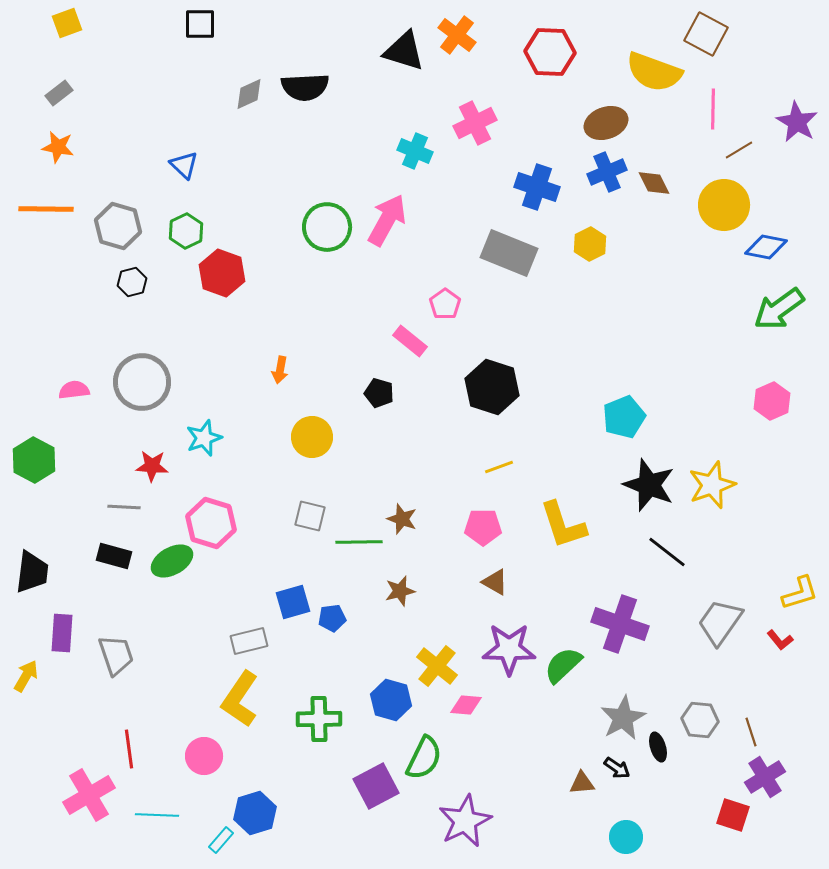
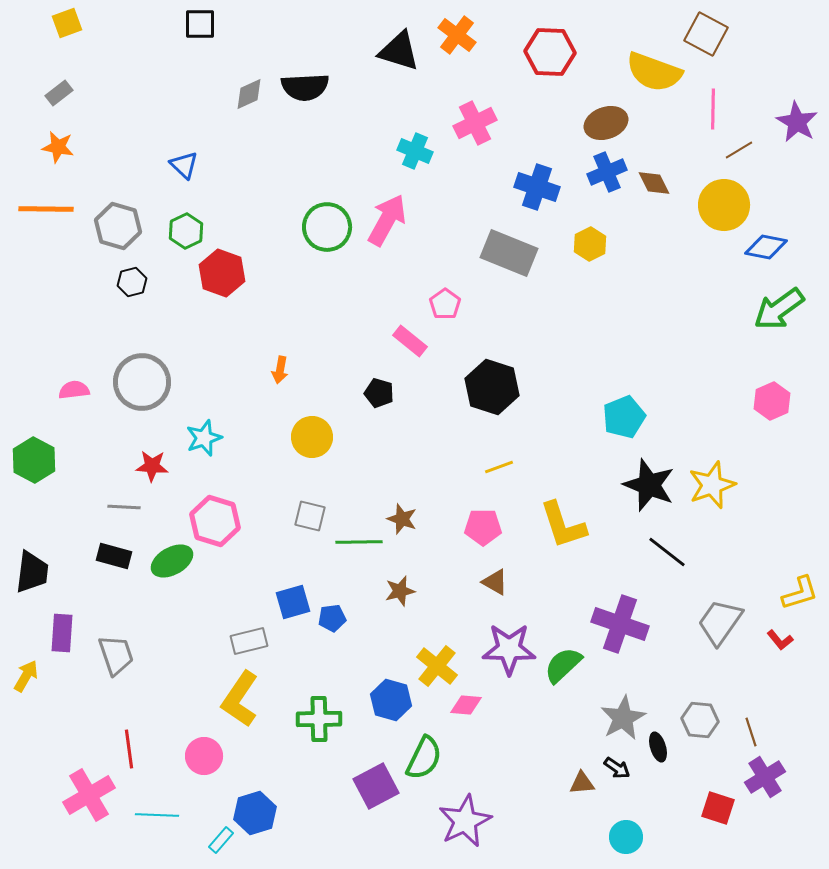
black triangle at (404, 51): moved 5 px left
pink hexagon at (211, 523): moved 4 px right, 2 px up
red square at (733, 815): moved 15 px left, 7 px up
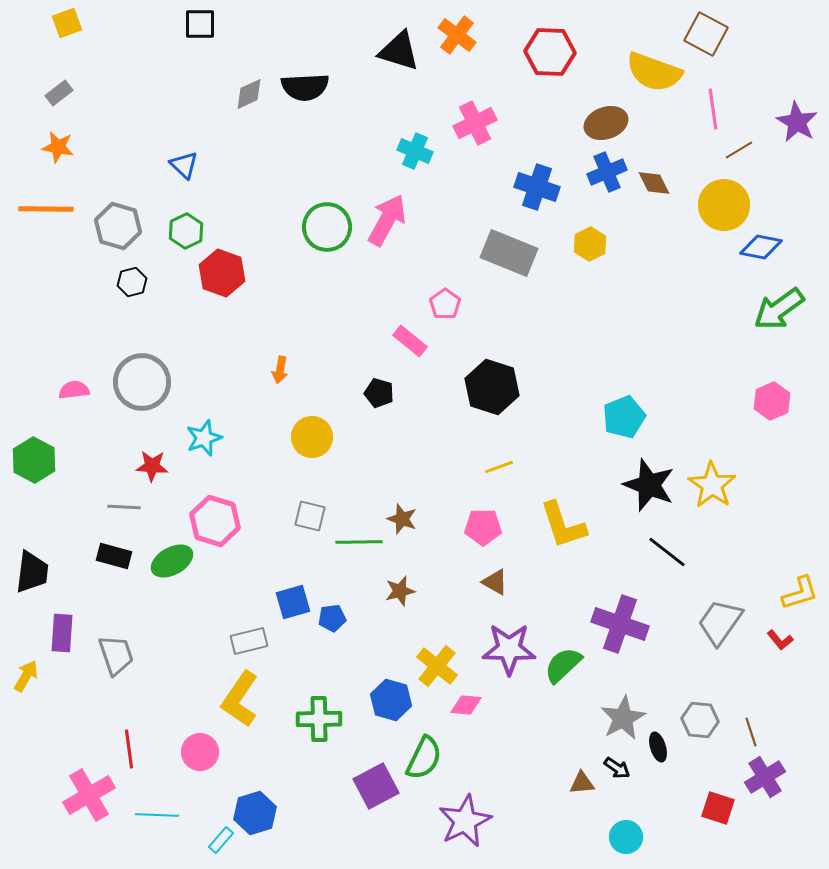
pink line at (713, 109): rotated 9 degrees counterclockwise
blue diamond at (766, 247): moved 5 px left
yellow star at (712, 485): rotated 18 degrees counterclockwise
pink circle at (204, 756): moved 4 px left, 4 px up
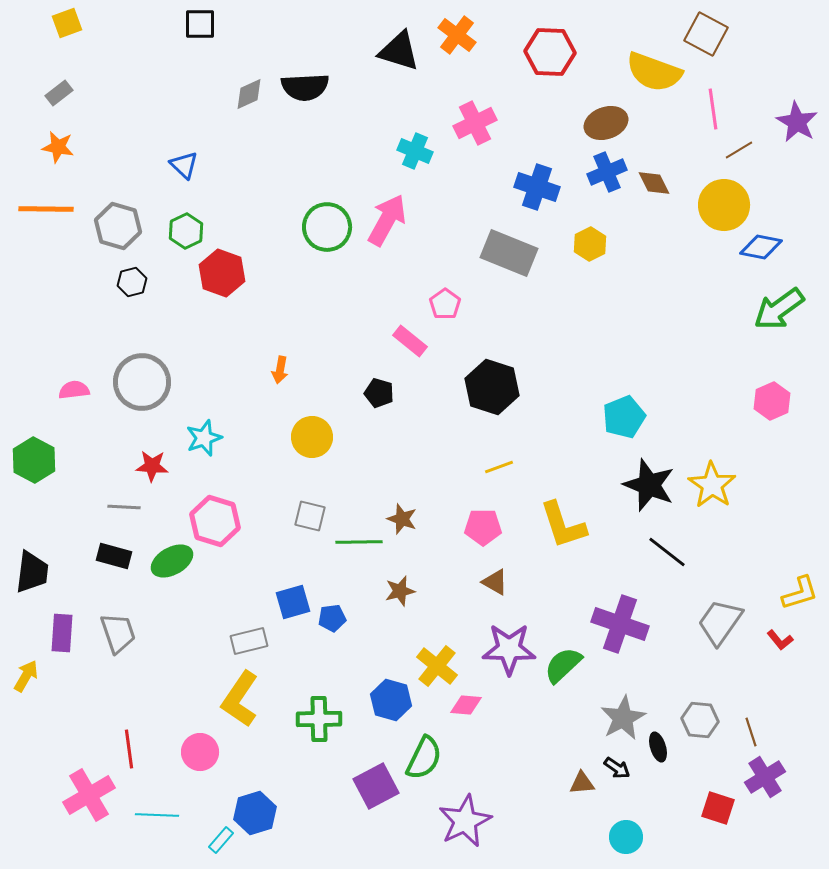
gray trapezoid at (116, 655): moved 2 px right, 22 px up
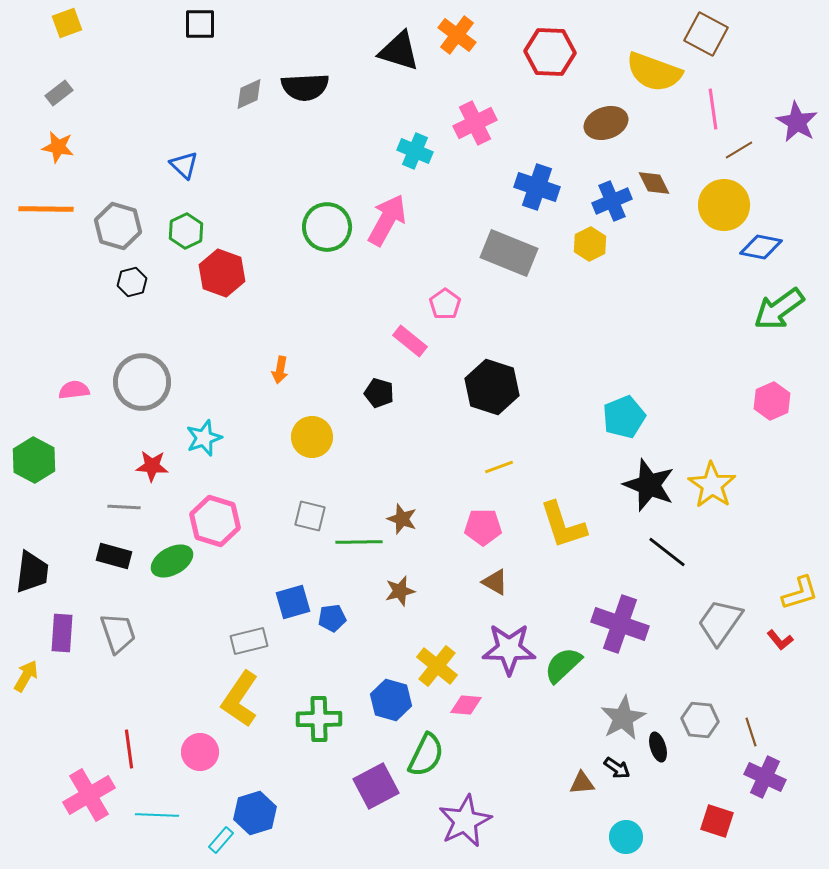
blue cross at (607, 172): moved 5 px right, 29 px down
green semicircle at (424, 758): moved 2 px right, 3 px up
purple cross at (765, 777): rotated 33 degrees counterclockwise
red square at (718, 808): moved 1 px left, 13 px down
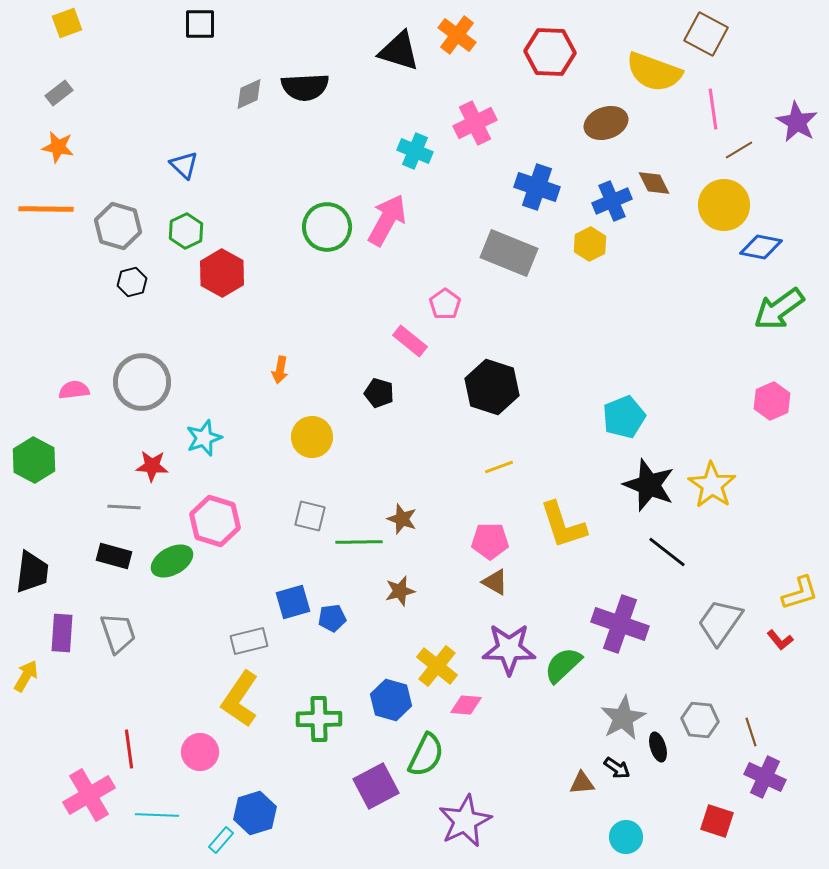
red hexagon at (222, 273): rotated 9 degrees clockwise
pink pentagon at (483, 527): moved 7 px right, 14 px down
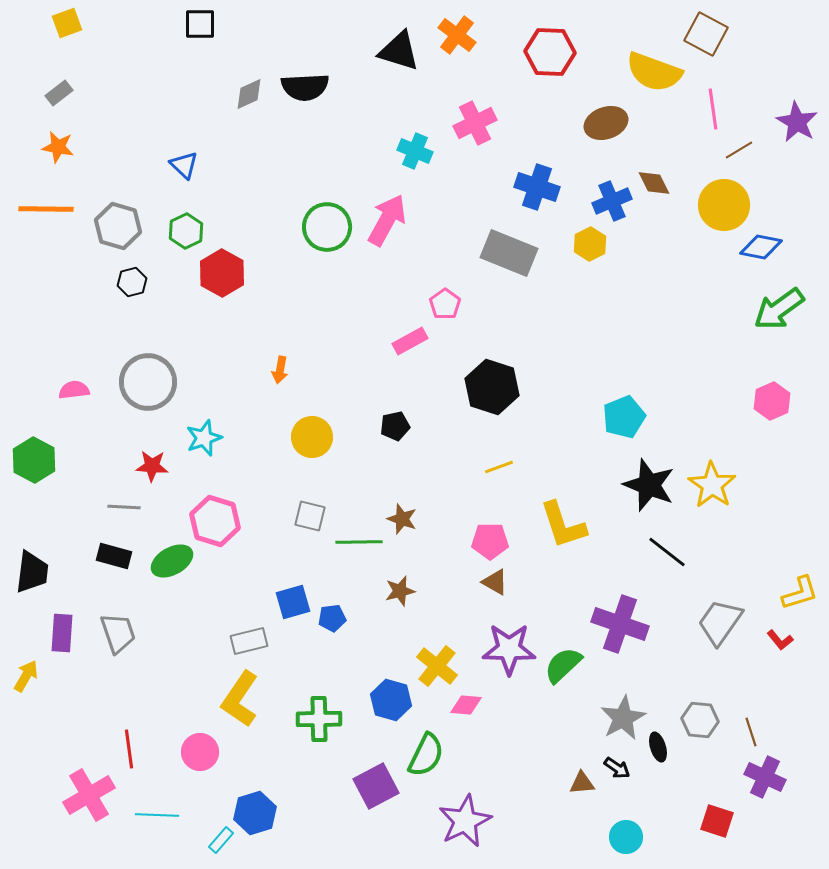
pink rectangle at (410, 341): rotated 68 degrees counterclockwise
gray circle at (142, 382): moved 6 px right
black pentagon at (379, 393): moved 16 px right, 33 px down; rotated 28 degrees counterclockwise
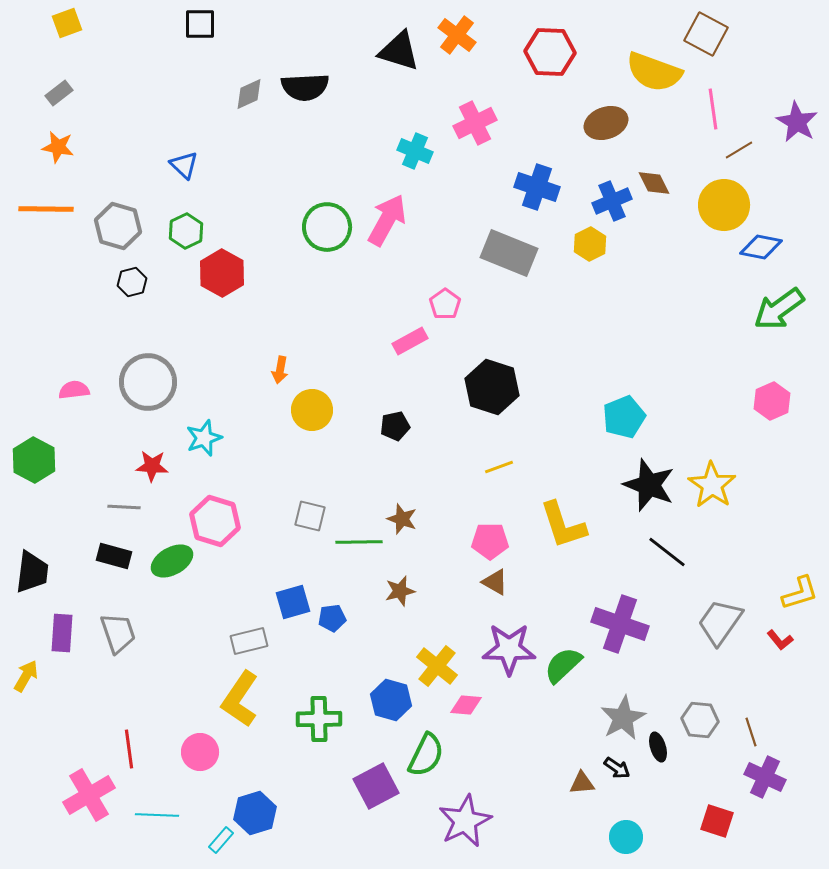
yellow circle at (312, 437): moved 27 px up
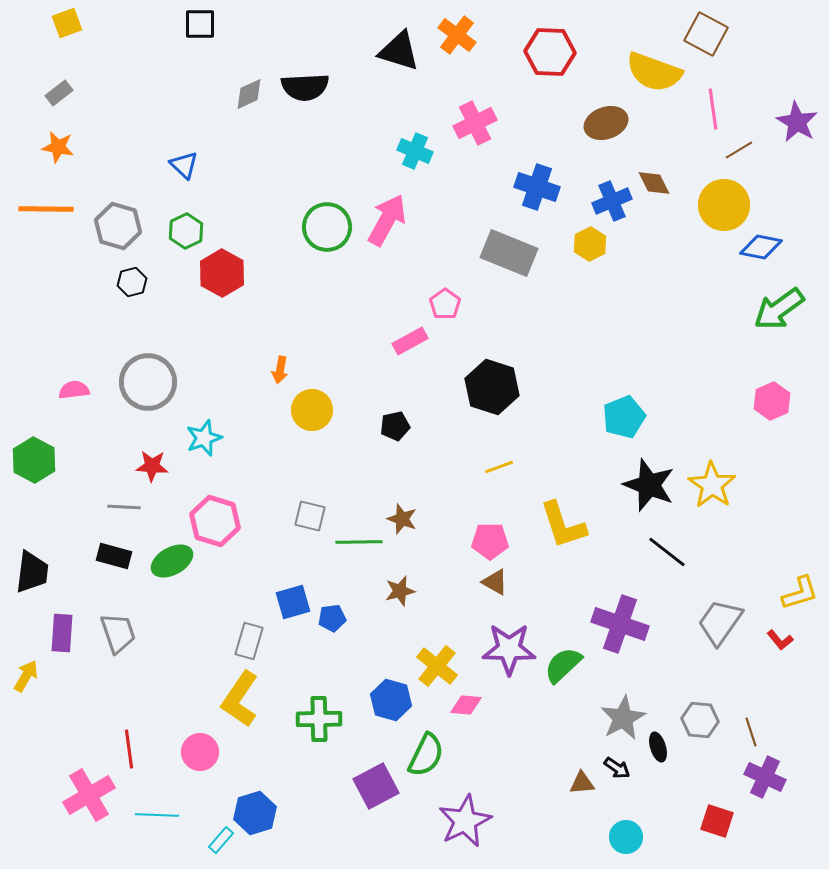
gray rectangle at (249, 641): rotated 60 degrees counterclockwise
